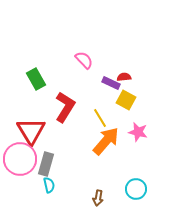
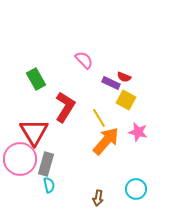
red semicircle: rotated 152 degrees counterclockwise
yellow line: moved 1 px left
red triangle: moved 3 px right, 1 px down
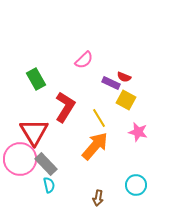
pink semicircle: rotated 90 degrees clockwise
orange arrow: moved 11 px left, 5 px down
gray rectangle: rotated 60 degrees counterclockwise
cyan circle: moved 4 px up
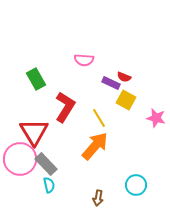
pink semicircle: rotated 48 degrees clockwise
pink star: moved 18 px right, 14 px up
